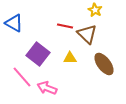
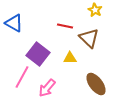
brown triangle: moved 2 px right, 4 px down
brown ellipse: moved 8 px left, 20 px down
pink line: rotated 70 degrees clockwise
pink arrow: rotated 72 degrees counterclockwise
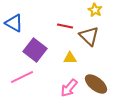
brown triangle: moved 2 px up
purple square: moved 3 px left, 4 px up
pink line: rotated 35 degrees clockwise
brown ellipse: rotated 15 degrees counterclockwise
pink arrow: moved 22 px right
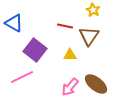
yellow star: moved 2 px left
brown triangle: rotated 20 degrees clockwise
yellow triangle: moved 3 px up
pink arrow: moved 1 px right, 1 px up
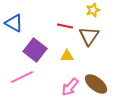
yellow star: rotated 24 degrees clockwise
yellow triangle: moved 3 px left, 1 px down
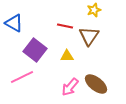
yellow star: moved 1 px right
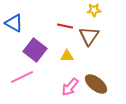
yellow star: rotated 16 degrees clockwise
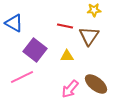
pink arrow: moved 2 px down
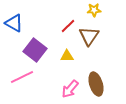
red line: moved 3 px right; rotated 56 degrees counterclockwise
brown ellipse: rotated 35 degrees clockwise
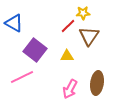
yellow star: moved 11 px left, 3 px down
brown ellipse: moved 1 px right, 1 px up; rotated 25 degrees clockwise
pink arrow: rotated 12 degrees counterclockwise
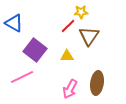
yellow star: moved 2 px left, 1 px up
